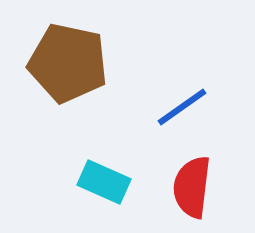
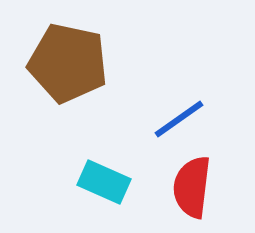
blue line: moved 3 px left, 12 px down
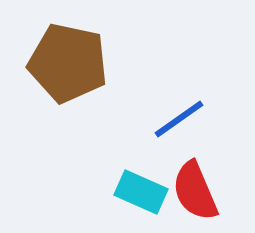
cyan rectangle: moved 37 px right, 10 px down
red semicircle: moved 3 px right, 4 px down; rotated 30 degrees counterclockwise
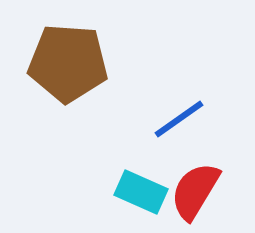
brown pentagon: rotated 8 degrees counterclockwise
red semicircle: rotated 54 degrees clockwise
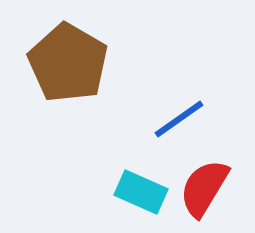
brown pentagon: rotated 26 degrees clockwise
red semicircle: moved 9 px right, 3 px up
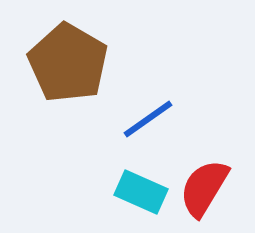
blue line: moved 31 px left
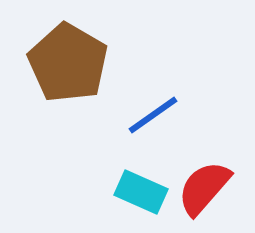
blue line: moved 5 px right, 4 px up
red semicircle: rotated 10 degrees clockwise
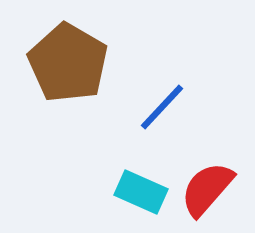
blue line: moved 9 px right, 8 px up; rotated 12 degrees counterclockwise
red semicircle: moved 3 px right, 1 px down
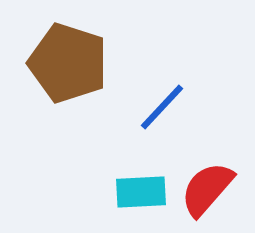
brown pentagon: rotated 12 degrees counterclockwise
cyan rectangle: rotated 27 degrees counterclockwise
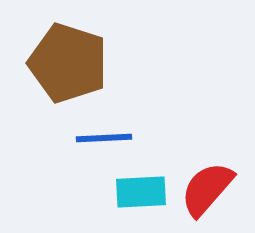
blue line: moved 58 px left, 31 px down; rotated 44 degrees clockwise
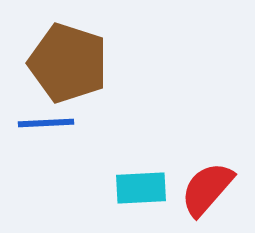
blue line: moved 58 px left, 15 px up
cyan rectangle: moved 4 px up
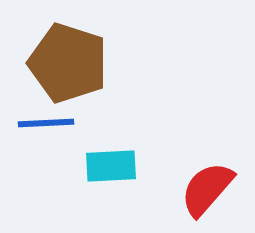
cyan rectangle: moved 30 px left, 22 px up
